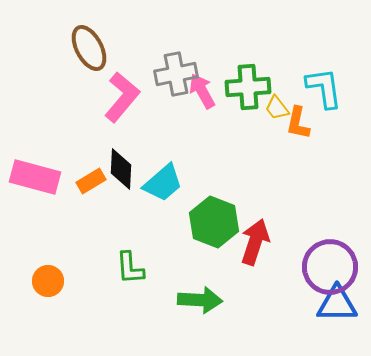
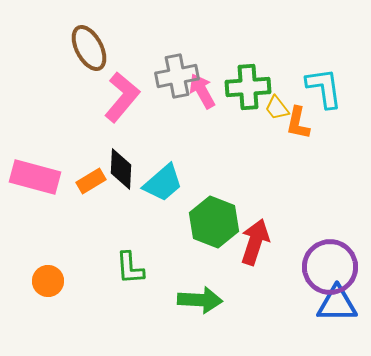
gray cross: moved 1 px right, 2 px down
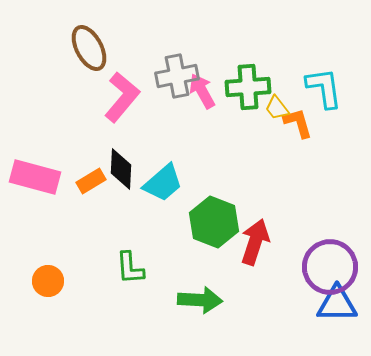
orange L-shape: rotated 152 degrees clockwise
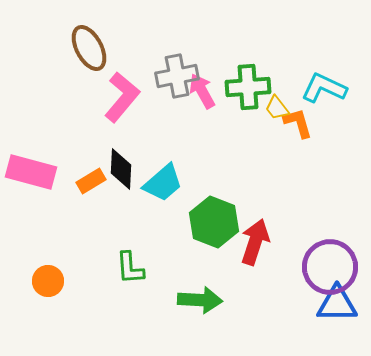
cyan L-shape: rotated 57 degrees counterclockwise
pink rectangle: moved 4 px left, 5 px up
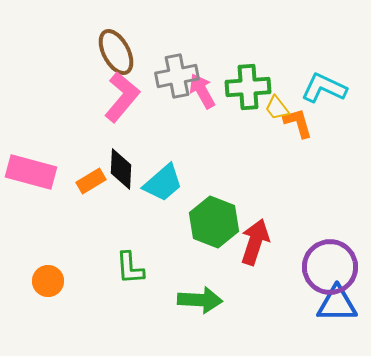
brown ellipse: moved 27 px right, 4 px down
